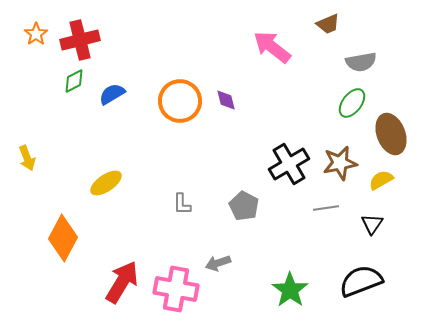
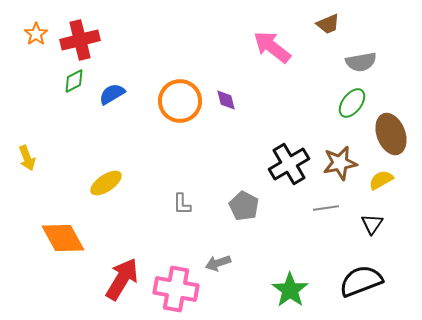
orange diamond: rotated 57 degrees counterclockwise
red arrow: moved 3 px up
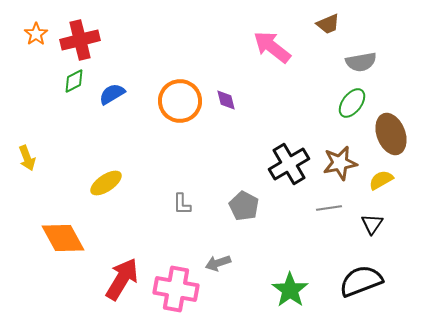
gray line: moved 3 px right
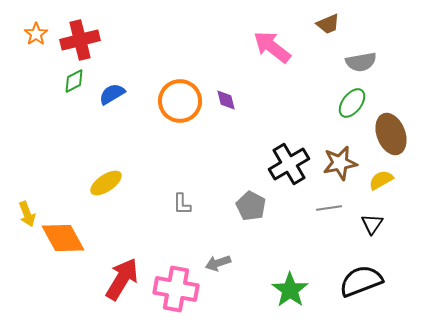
yellow arrow: moved 56 px down
gray pentagon: moved 7 px right
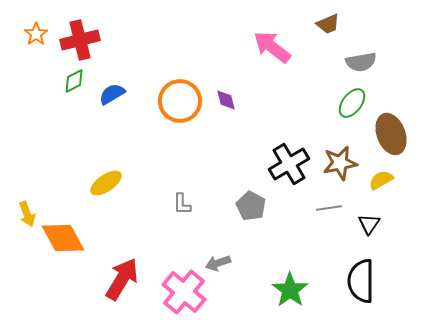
black triangle: moved 3 px left
black semicircle: rotated 69 degrees counterclockwise
pink cross: moved 8 px right, 3 px down; rotated 30 degrees clockwise
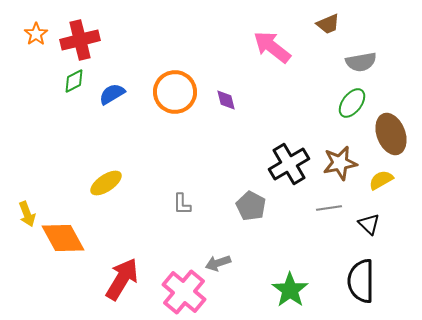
orange circle: moved 5 px left, 9 px up
black triangle: rotated 20 degrees counterclockwise
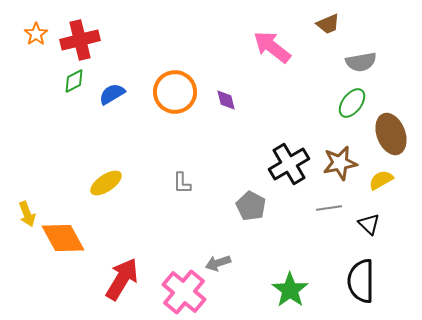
gray L-shape: moved 21 px up
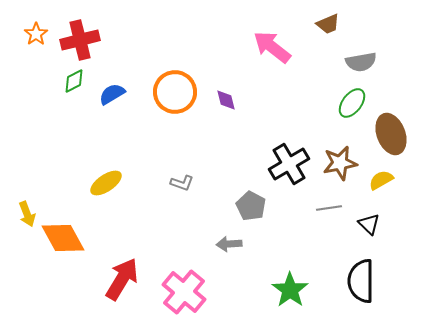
gray L-shape: rotated 70 degrees counterclockwise
gray arrow: moved 11 px right, 19 px up; rotated 15 degrees clockwise
